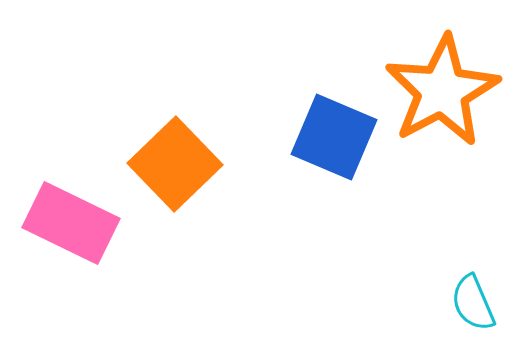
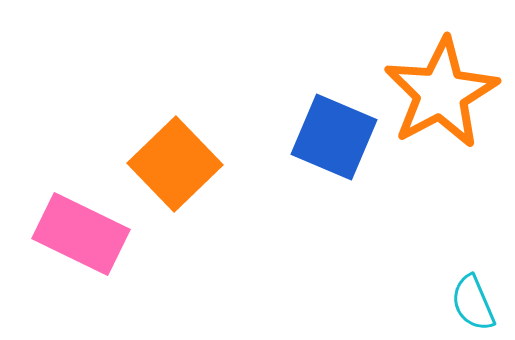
orange star: moved 1 px left, 2 px down
pink rectangle: moved 10 px right, 11 px down
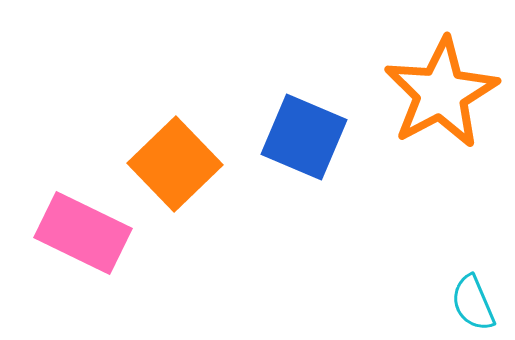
blue square: moved 30 px left
pink rectangle: moved 2 px right, 1 px up
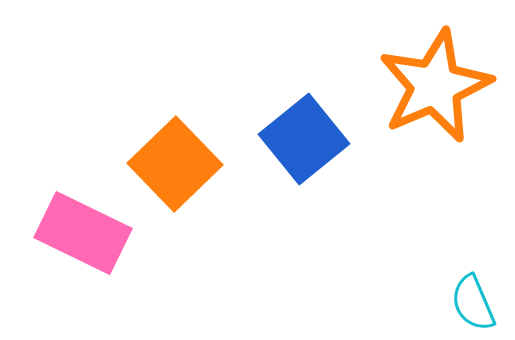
orange star: moved 6 px left, 7 px up; rotated 5 degrees clockwise
blue square: moved 2 px down; rotated 28 degrees clockwise
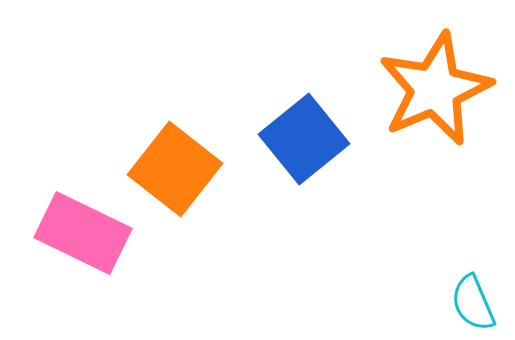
orange star: moved 3 px down
orange square: moved 5 px down; rotated 8 degrees counterclockwise
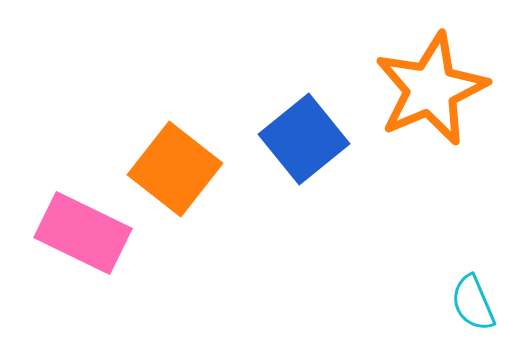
orange star: moved 4 px left
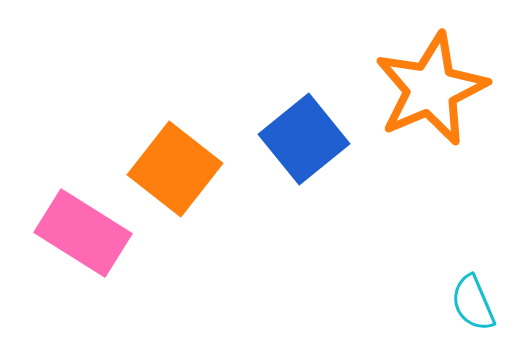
pink rectangle: rotated 6 degrees clockwise
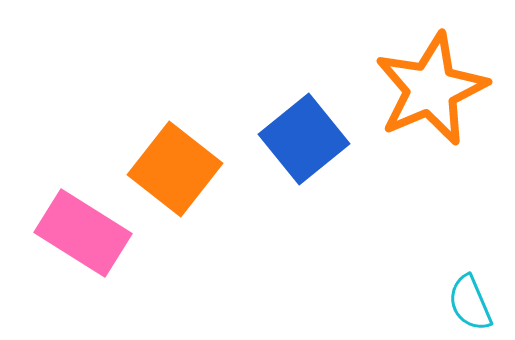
cyan semicircle: moved 3 px left
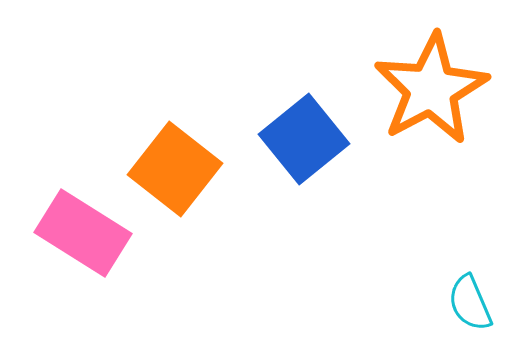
orange star: rotated 5 degrees counterclockwise
